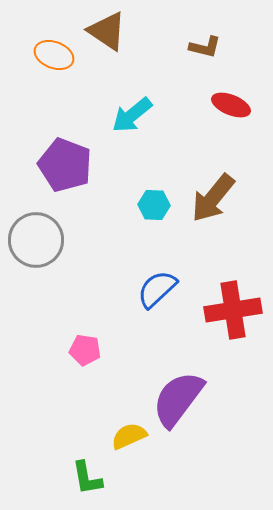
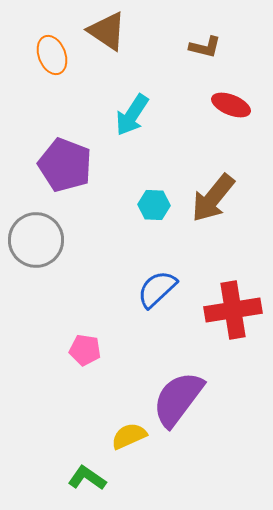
orange ellipse: moved 2 px left; rotated 48 degrees clockwise
cyan arrow: rotated 18 degrees counterclockwise
green L-shape: rotated 135 degrees clockwise
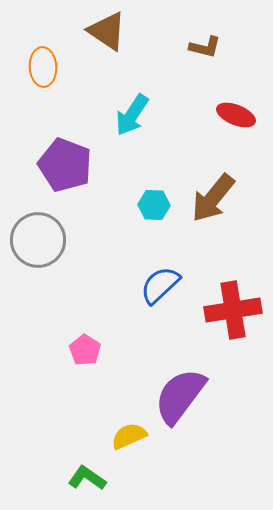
orange ellipse: moved 9 px left, 12 px down; rotated 18 degrees clockwise
red ellipse: moved 5 px right, 10 px down
gray circle: moved 2 px right
blue semicircle: moved 3 px right, 4 px up
pink pentagon: rotated 24 degrees clockwise
purple semicircle: moved 2 px right, 3 px up
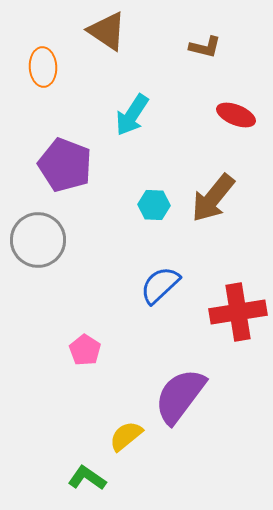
red cross: moved 5 px right, 2 px down
yellow semicircle: moved 3 px left; rotated 15 degrees counterclockwise
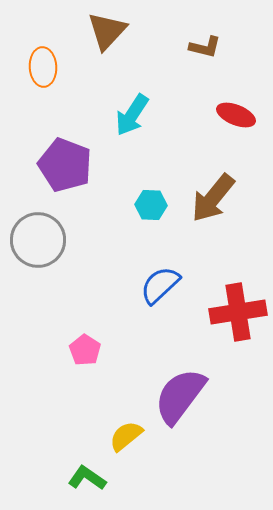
brown triangle: rotated 39 degrees clockwise
cyan hexagon: moved 3 px left
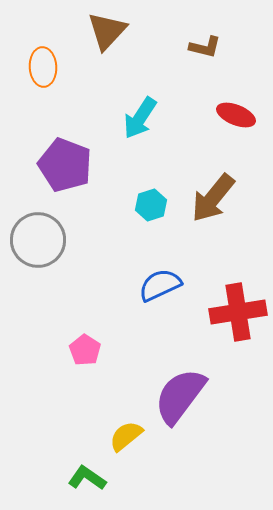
cyan arrow: moved 8 px right, 3 px down
cyan hexagon: rotated 20 degrees counterclockwise
blue semicircle: rotated 18 degrees clockwise
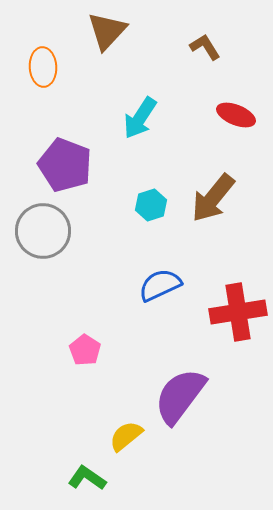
brown L-shape: rotated 136 degrees counterclockwise
gray circle: moved 5 px right, 9 px up
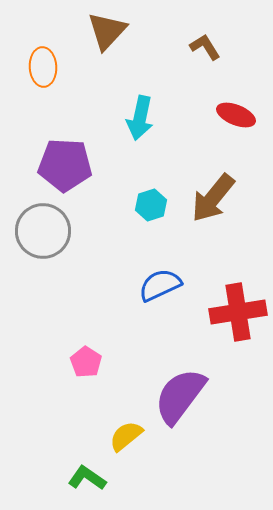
cyan arrow: rotated 21 degrees counterclockwise
purple pentagon: rotated 18 degrees counterclockwise
pink pentagon: moved 1 px right, 12 px down
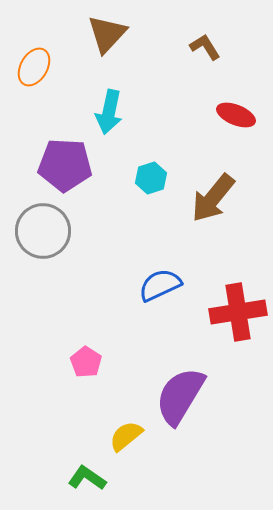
brown triangle: moved 3 px down
orange ellipse: moved 9 px left; rotated 33 degrees clockwise
cyan arrow: moved 31 px left, 6 px up
cyan hexagon: moved 27 px up
purple semicircle: rotated 6 degrees counterclockwise
